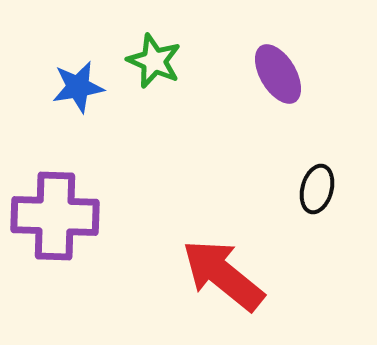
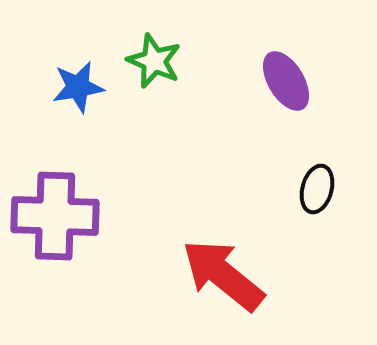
purple ellipse: moved 8 px right, 7 px down
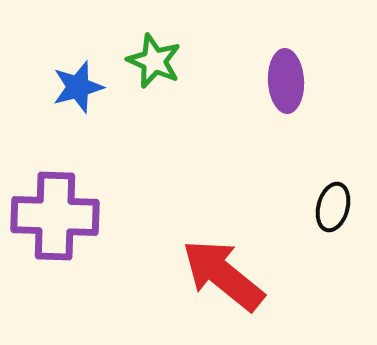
purple ellipse: rotated 28 degrees clockwise
blue star: rotated 6 degrees counterclockwise
black ellipse: moved 16 px right, 18 px down
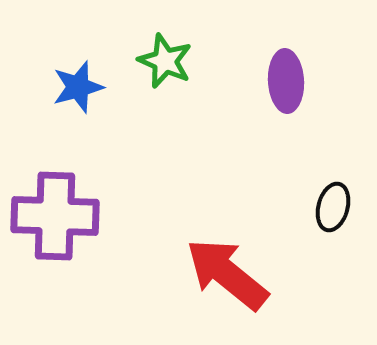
green star: moved 11 px right
red arrow: moved 4 px right, 1 px up
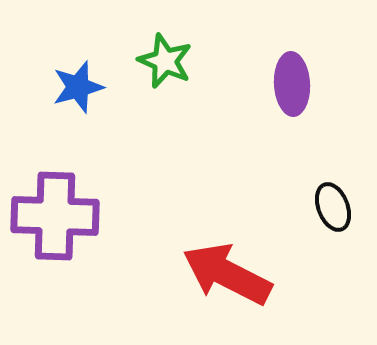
purple ellipse: moved 6 px right, 3 px down
black ellipse: rotated 36 degrees counterclockwise
red arrow: rotated 12 degrees counterclockwise
